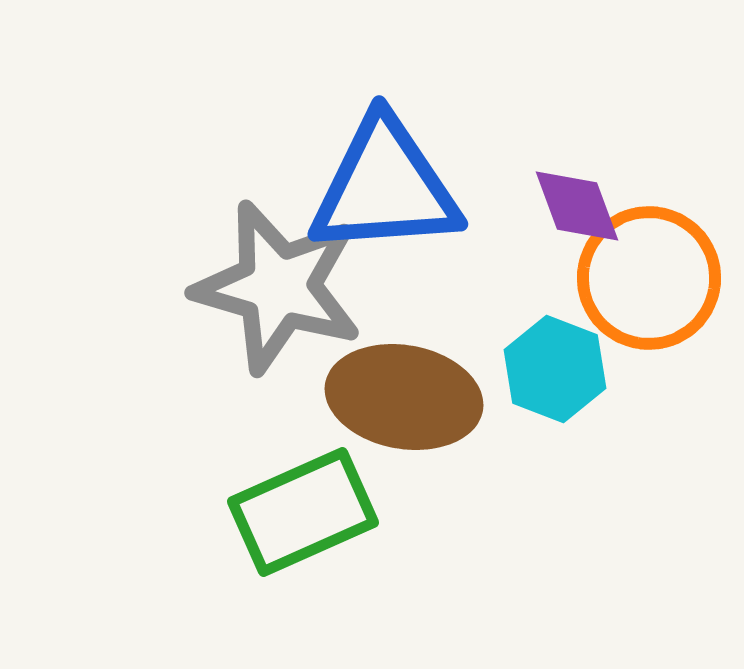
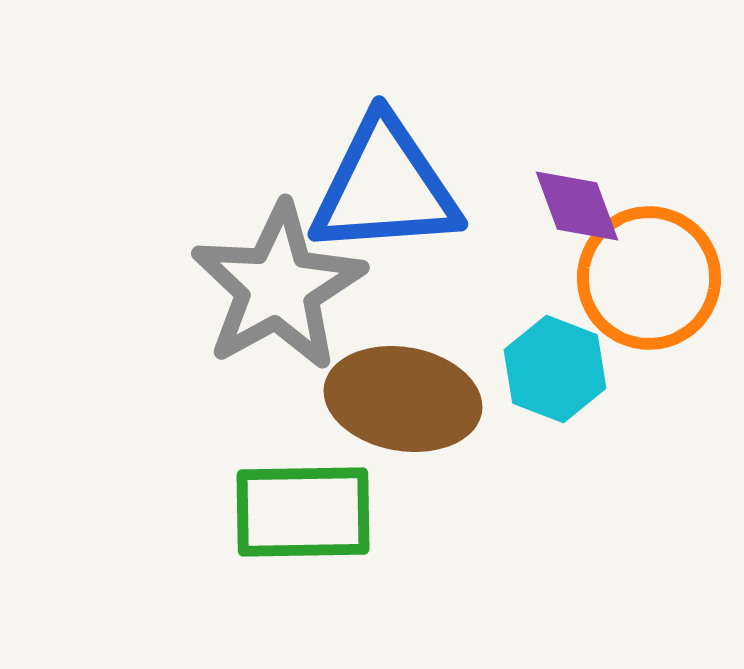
gray star: rotated 27 degrees clockwise
brown ellipse: moved 1 px left, 2 px down
green rectangle: rotated 23 degrees clockwise
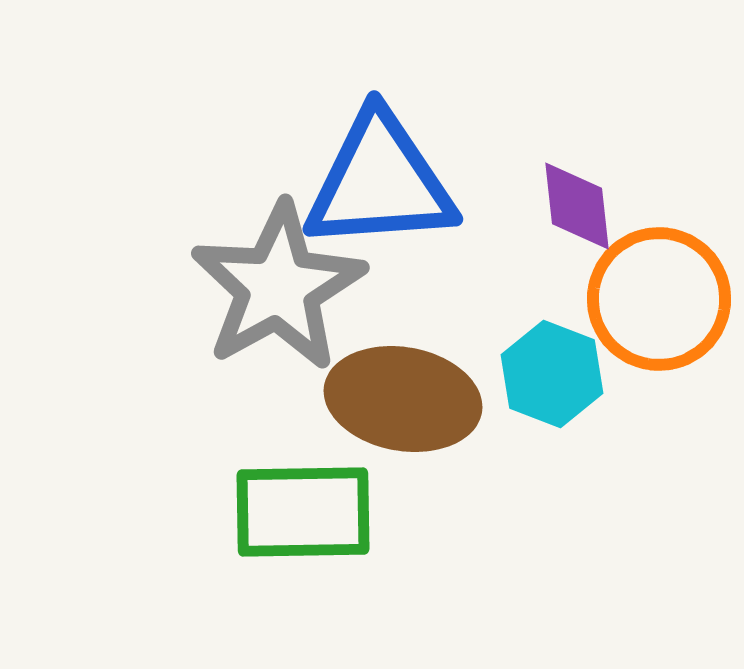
blue triangle: moved 5 px left, 5 px up
purple diamond: rotated 14 degrees clockwise
orange circle: moved 10 px right, 21 px down
cyan hexagon: moved 3 px left, 5 px down
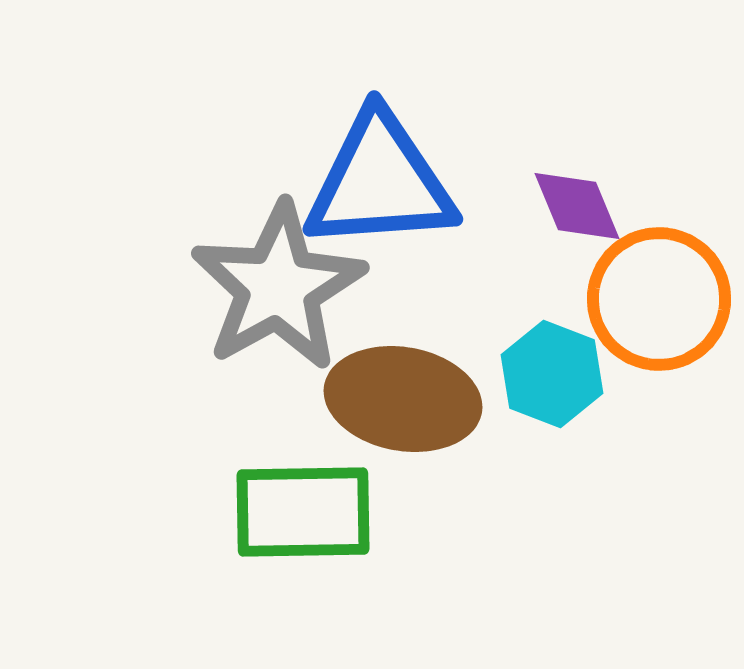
purple diamond: rotated 16 degrees counterclockwise
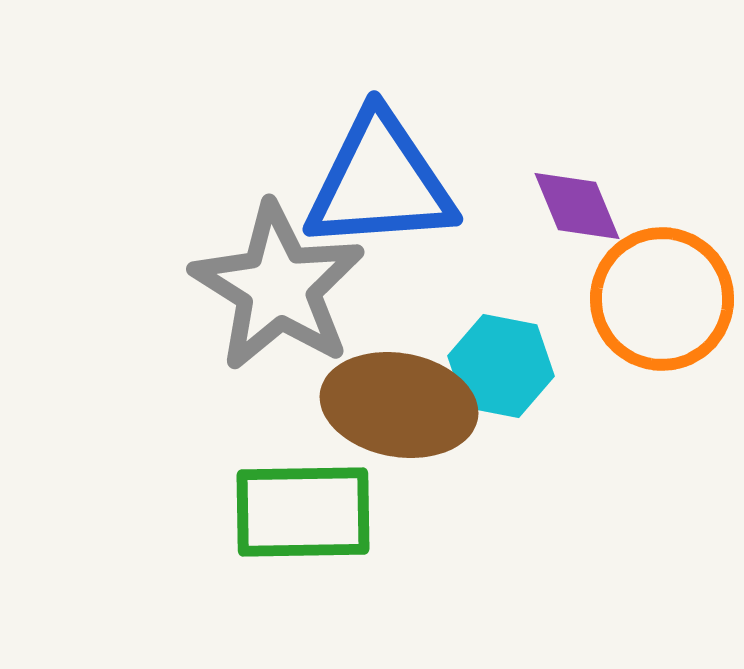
gray star: rotated 11 degrees counterclockwise
orange circle: moved 3 px right
cyan hexagon: moved 51 px left, 8 px up; rotated 10 degrees counterclockwise
brown ellipse: moved 4 px left, 6 px down
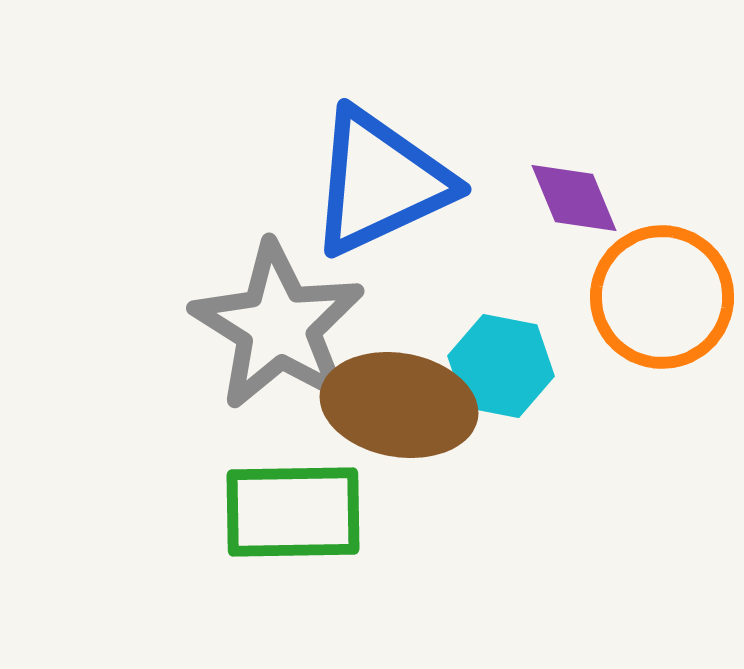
blue triangle: rotated 21 degrees counterclockwise
purple diamond: moved 3 px left, 8 px up
gray star: moved 39 px down
orange circle: moved 2 px up
green rectangle: moved 10 px left
